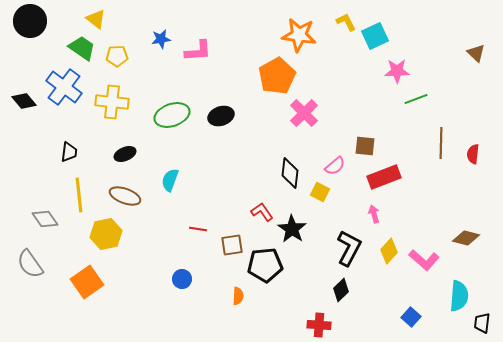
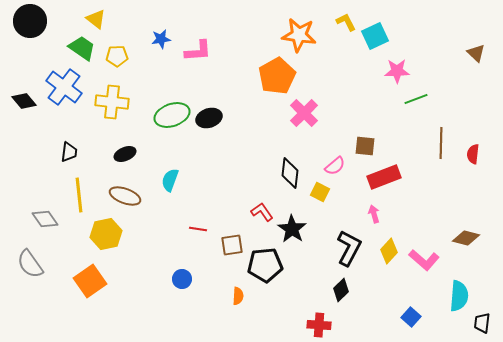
black ellipse at (221, 116): moved 12 px left, 2 px down
orange square at (87, 282): moved 3 px right, 1 px up
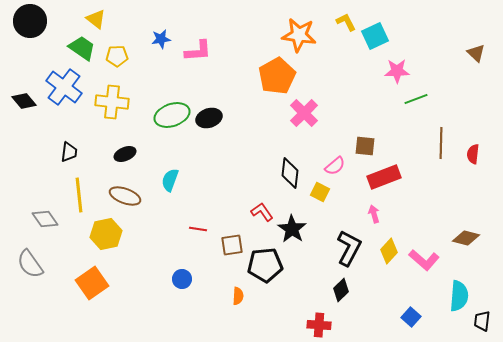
orange square at (90, 281): moved 2 px right, 2 px down
black trapezoid at (482, 323): moved 2 px up
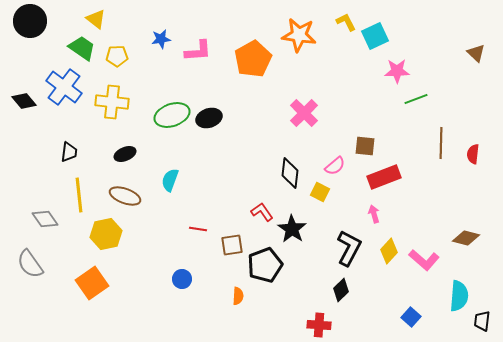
orange pentagon at (277, 76): moved 24 px left, 17 px up
black pentagon at (265, 265): rotated 16 degrees counterclockwise
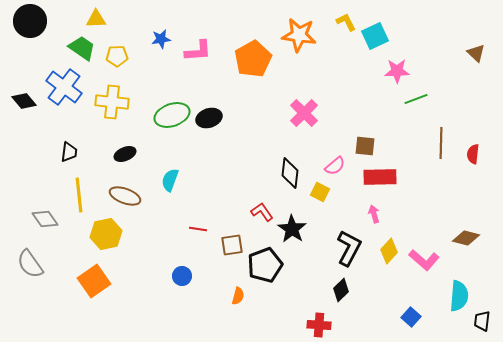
yellow triangle at (96, 19): rotated 40 degrees counterclockwise
red rectangle at (384, 177): moved 4 px left; rotated 20 degrees clockwise
blue circle at (182, 279): moved 3 px up
orange square at (92, 283): moved 2 px right, 2 px up
orange semicircle at (238, 296): rotated 12 degrees clockwise
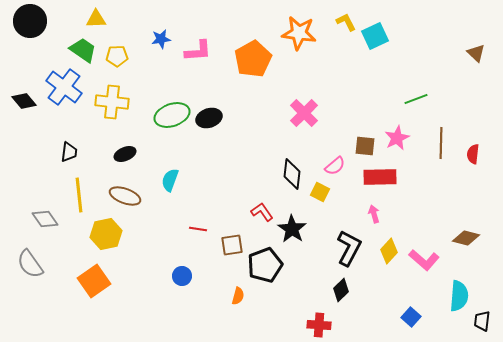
orange star at (299, 35): moved 2 px up
green trapezoid at (82, 48): moved 1 px right, 2 px down
pink star at (397, 71): moved 67 px down; rotated 25 degrees counterclockwise
black diamond at (290, 173): moved 2 px right, 1 px down
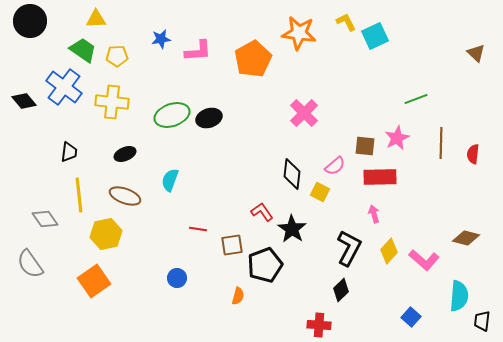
blue circle at (182, 276): moved 5 px left, 2 px down
